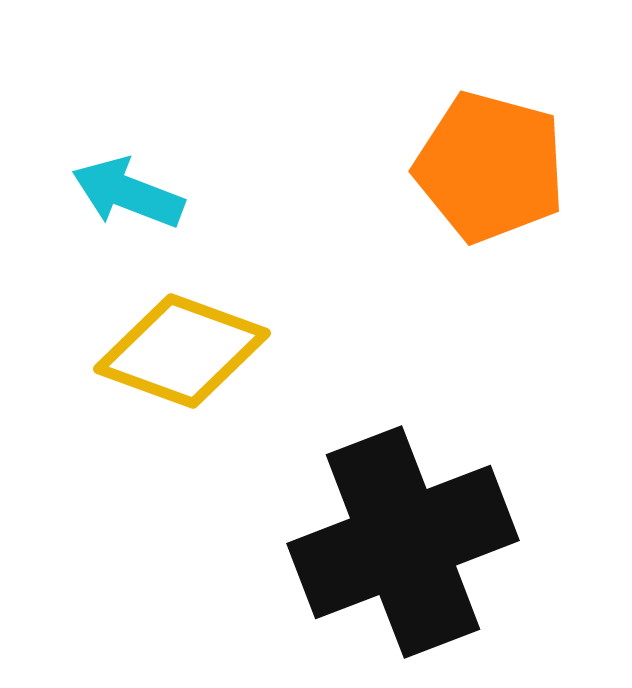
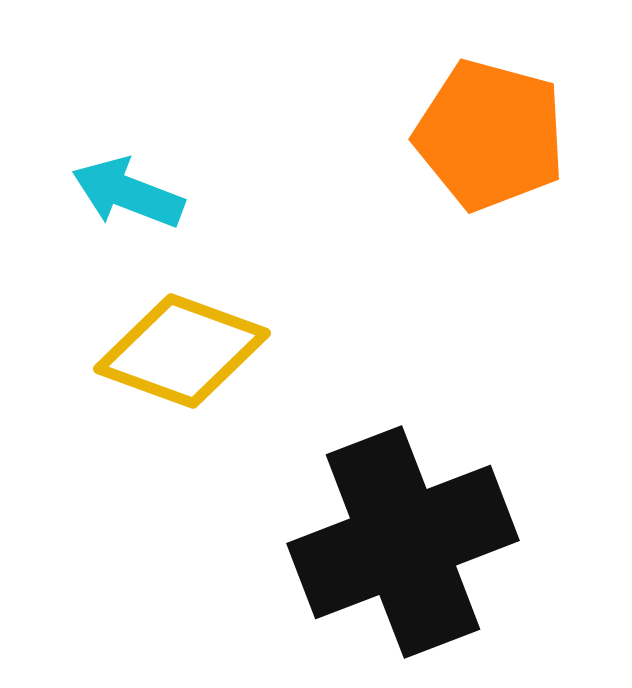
orange pentagon: moved 32 px up
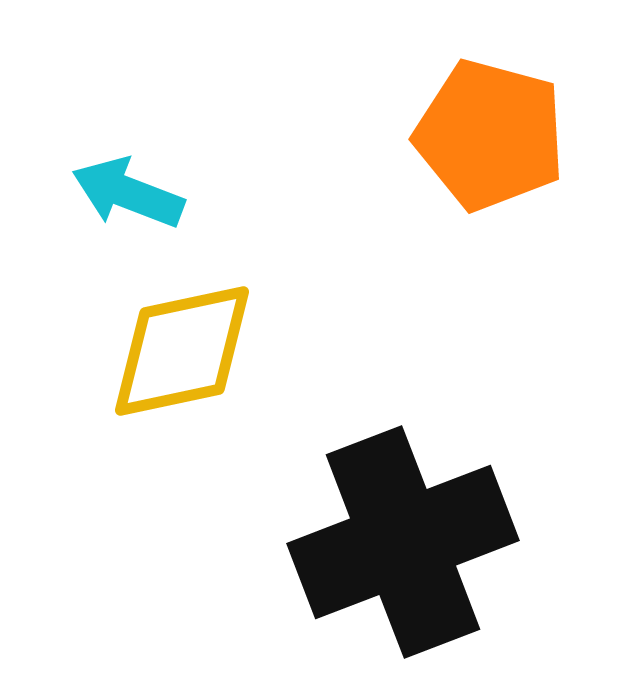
yellow diamond: rotated 32 degrees counterclockwise
